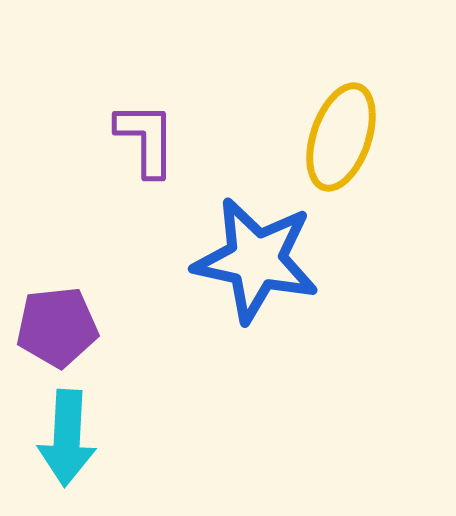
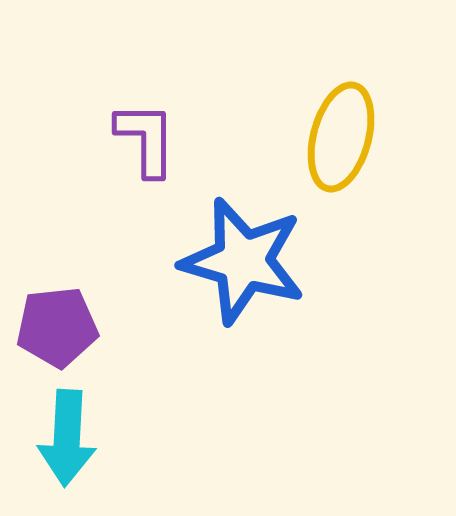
yellow ellipse: rotated 4 degrees counterclockwise
blue star: moved 13 px left, 1 px down; rotated 4 degrees clockwise
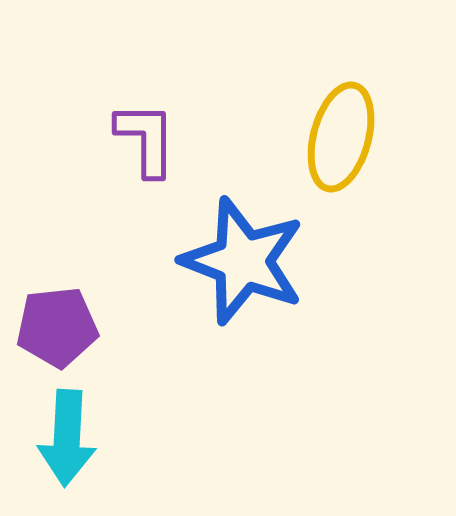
blue star: rotated 5 degrees clockwise
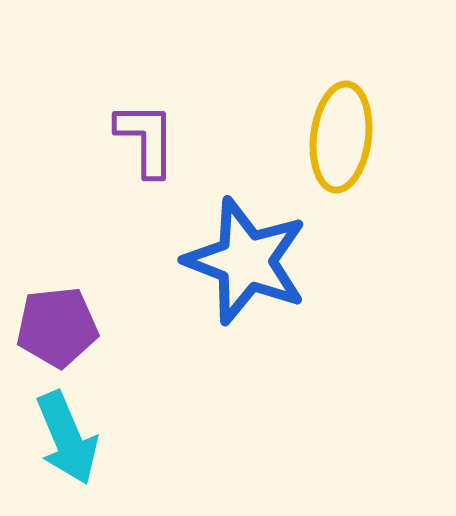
yellow ellipse: rotated 8 degrees counterclockwise
blue star: moved 3 px right
cyan arrow: rotated 26 degrees counterclockwise
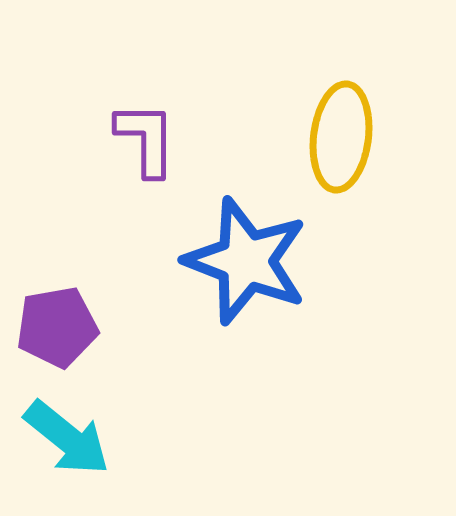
purple pentagon: rotated 4 degrees counterclockwise
cyan arrow: rotated 28 degrees counterclockwise
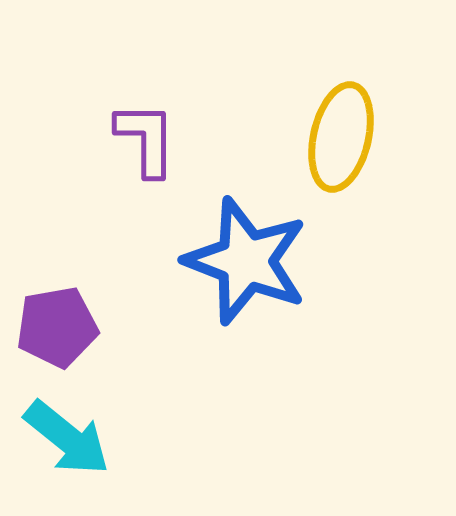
yellow ellipse: rotated 6 degrees clockwise
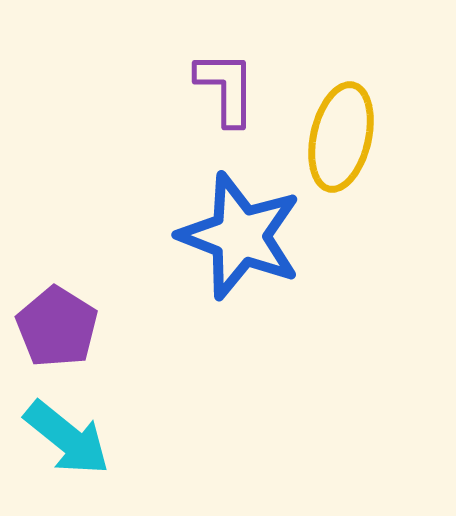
purple L-shape: moved 80 px right, 51 px up
blue star: moved 6 px left, 25 px up
purple pentagon: rotated 30 degrees counterclockwise
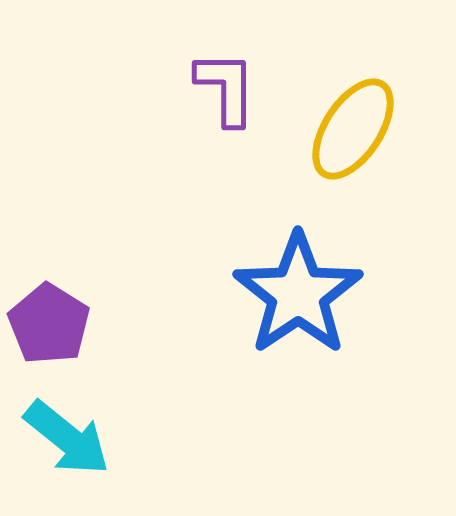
yellow ellipse: moved 12 px right, 8 px up; rotated 20 degrees clockwise
blue star: moved 58 px right, 58 px down; rotated 17 degrees clockwise
purple pentagon: moved 8 px left, 3 px up
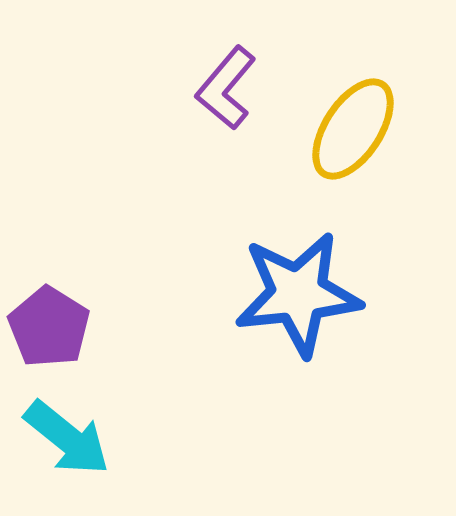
purple L-shape: rotated 140 degrees counterclockwise
blue star: rotated 28 degrees clockwise
purple pentagon: moved 3 px down
